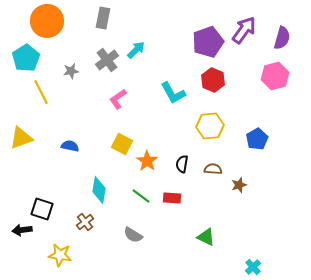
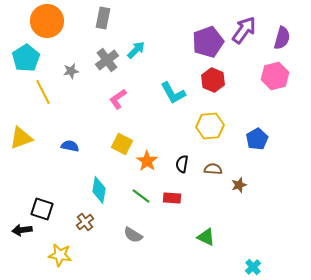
yellow line: moved 2 px right
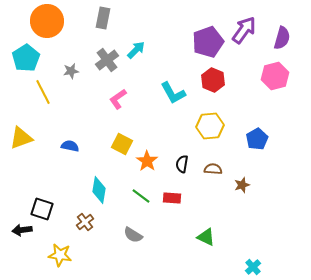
brown star: moved 3 px right
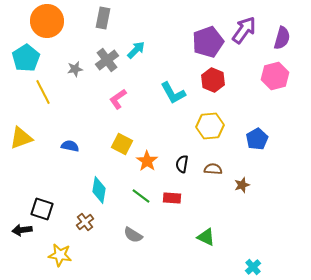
gray star: moved 4 px right, 2 px up
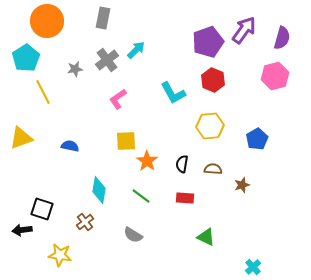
yellow square: moved 4 px right, 3 px up; rotated 30 degrees counterclockwise
red rectangle: moved 13 px right
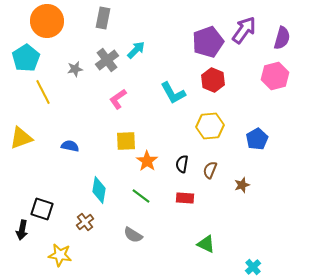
brown semicircle: moved 3 px left, 1 px down; rotated 72 degrees counterclockwise
black arrow: rotated 72 degrees counterclockwise
green triangle: moved 7 px down
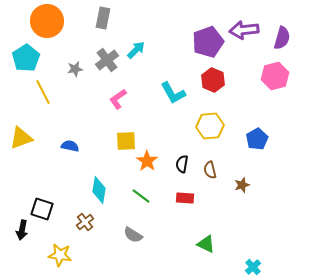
purple arrow: rotated 132 degrees counterclockwise
brown semicircle: rotated 36 degrees counterclockwise
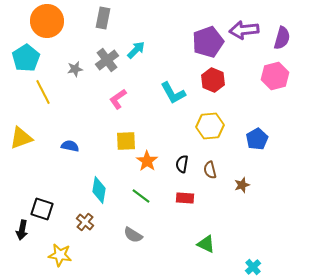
brown cross: rotated 12 degrees counterclockwise
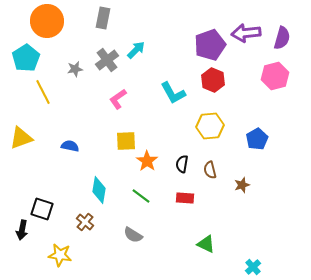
purple arrow: moved 2 px right, 3 px down
purple pentagon: moved 2 px right, 3 px down
